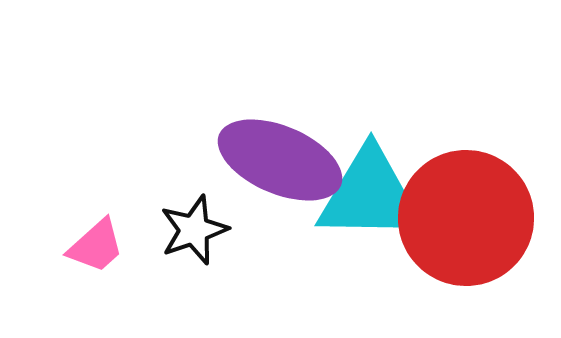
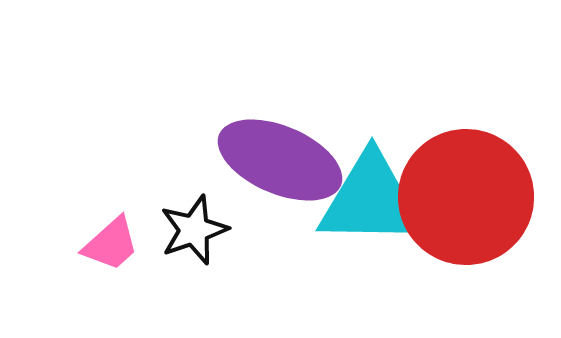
cyan triangle: moved 1 px right, 5 px down
red circle: moved 21 px up
pink trapezoid: moved 15 px right, 2 px up
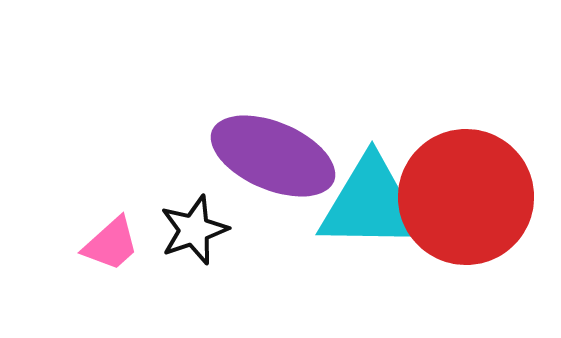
purple ellipse: moved 7 px left, 4 px up
cyan triangle: moved 4 px down
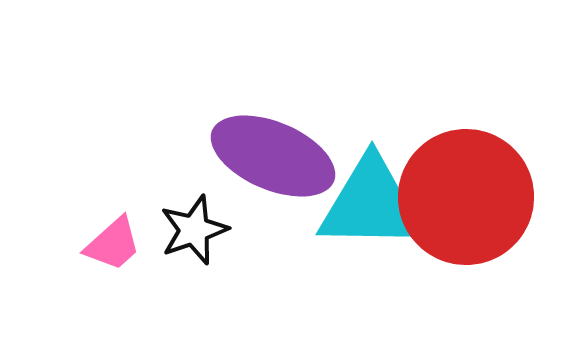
pink trapezoid: moved 2 px right
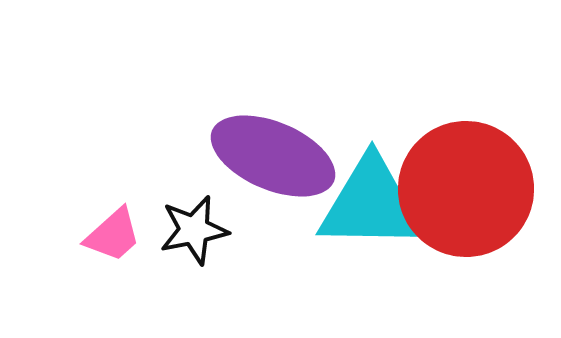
red circle: moved 8 px up
black star: rotated 8 degrees clockwise
pink trapezoid: moved 9 px up
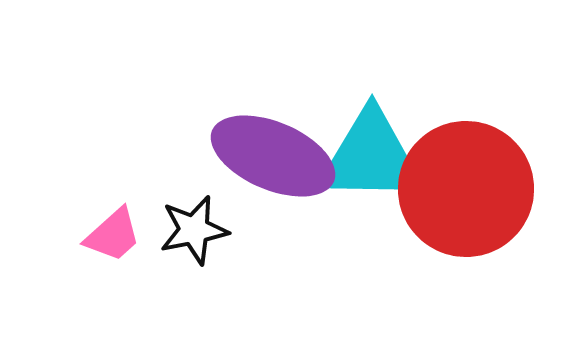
cyan triangle: moved 47 px up
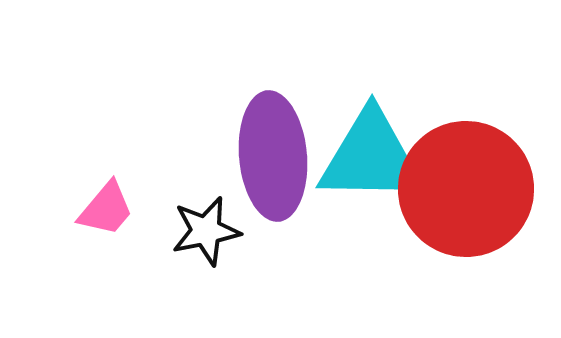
purple ellipse: rotated 62 degrees clockwise
black star: moved 12 px right, 1 px down
pink trapezoid: moved 7 px left, 26 px up; rotated 8 degrees counterclockwise
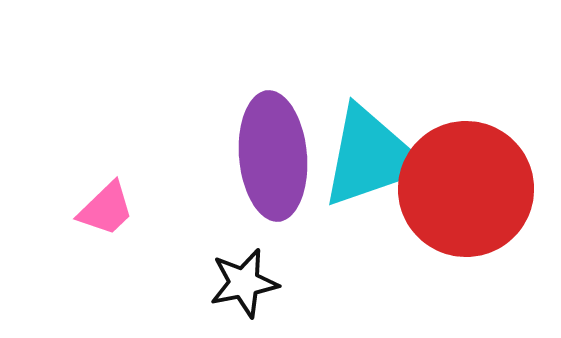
cyan triangle: rotated 20 degrees counterclockwise
pink trapezoid: rotated 6 degrees clockwise
black star: moved 38 px right, 52 px down
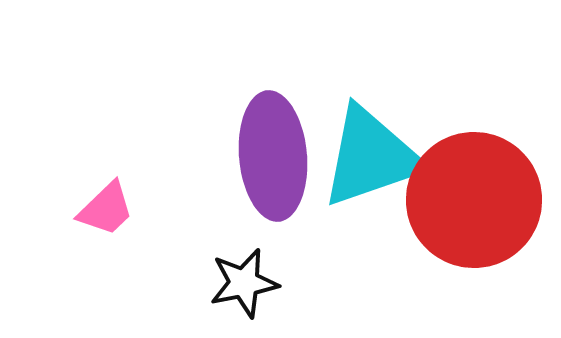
red circle: moved 8 px right, 11 px down
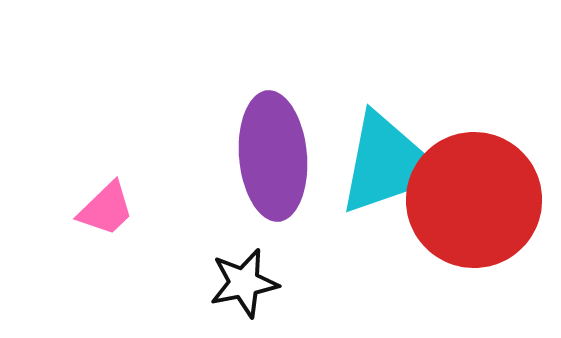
cyan triangle: moved 17 px right, 7 px down
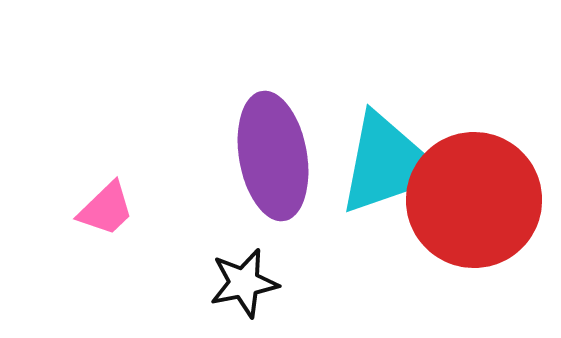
purple ellipse: rotated 5 degrees counterclockwise
